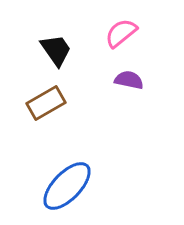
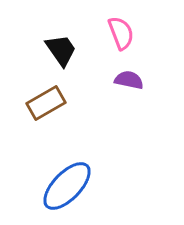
pink semicircle: rotated 108 degrees clockwise
black trapezoid: moved 5 px right
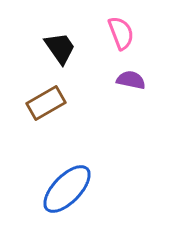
black trapezoid: moved 1 px left, 2 px up
purple semicircle: moved 2 px right
blue ellipse: moved 3 px down
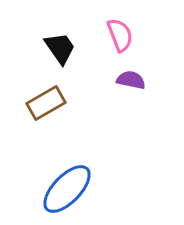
pink semicircle: moved 1 px left, 2 px down
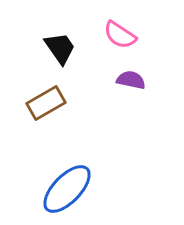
pink semicircle: rotated 144 degrees clockwise
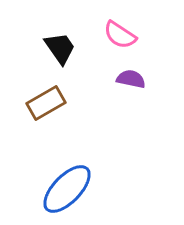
purple semicircle: moved 1 px up
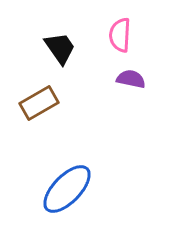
pink semicircle: rotated 60 degrees clockwise
brown rectangle: moved 7 px left
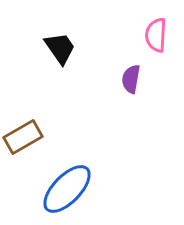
pink semicircle: moved 36 px right
purple semicircle: rotated 92 degrees counterclockwise
brown rectangle: moved 16 px left, 34 px down
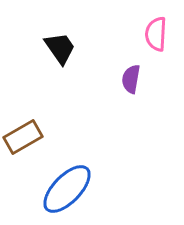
pink semicircle: moved 1 px up
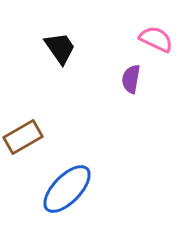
pink semicircle: moved 5 px down; rotated 112 degrees clockwise
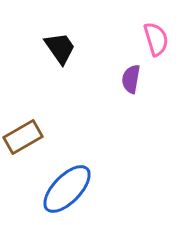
pink semicircle: rotated 48 degrees clockwise
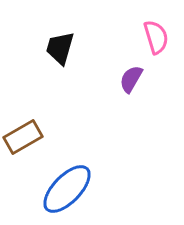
pink semicircle: moved 2 px up
black trapezoid: rotated 129 degrees counterclockwise
purple semicircle: rotated 20 degrees clockwise
